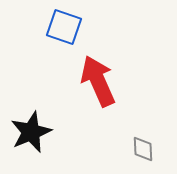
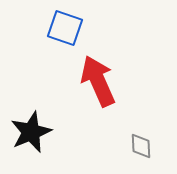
blue square: moved 1 px right, 1 px down
gray diamond: moved 2 px left, 3 px up
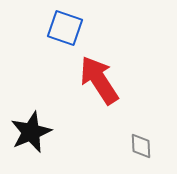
red arrow: moved 1 px right, 1 px up; rotated 9 degrees counterclockwise
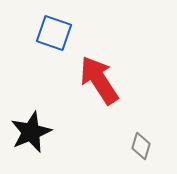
blue square: moved 11 px left, 5 px down
gray diamond: rotated 20 degrees clockwise
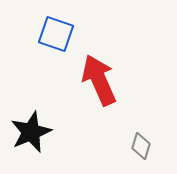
blue square: moved 2 px right, 1 px down
red arrow: rotated 9 degrees clockwise
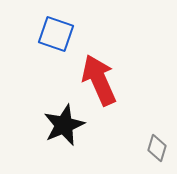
black star: moved 33 px right, 7 px up
gray diamond: moved 16 px right, 2 px down
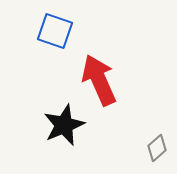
blue square: moved 1 px left, 3 px up
gray diamond: rotated 32 degrees clockwise
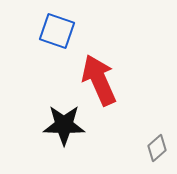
blue square: moved 2 px right
black star: rotated 24 degrees clockwise
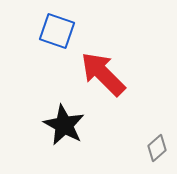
red arrow: moved 4 px right, 6 px up; rotated 21 degrees counterclockwise
black star: rotated 27 degrees clockwise
